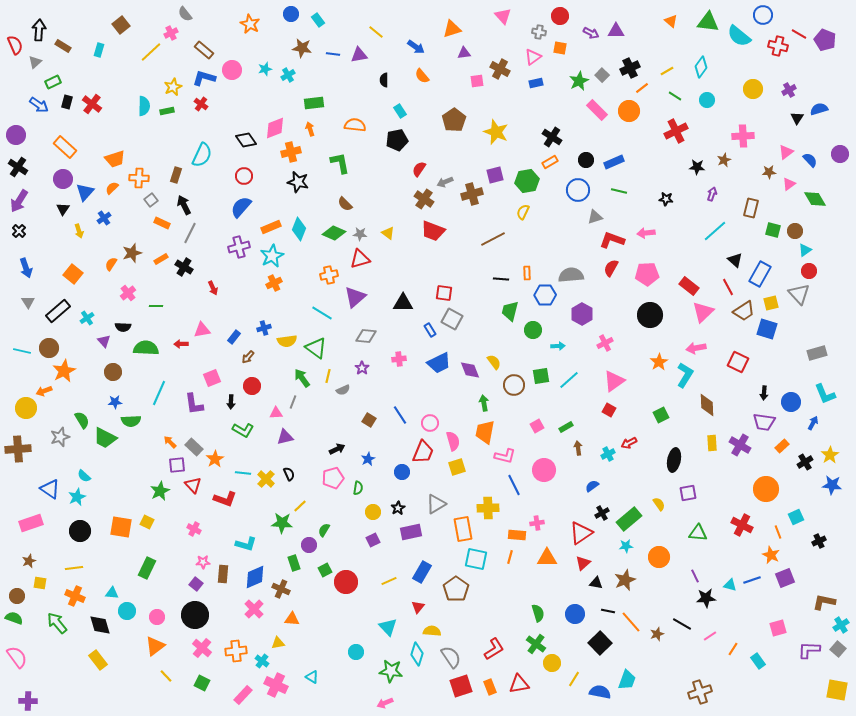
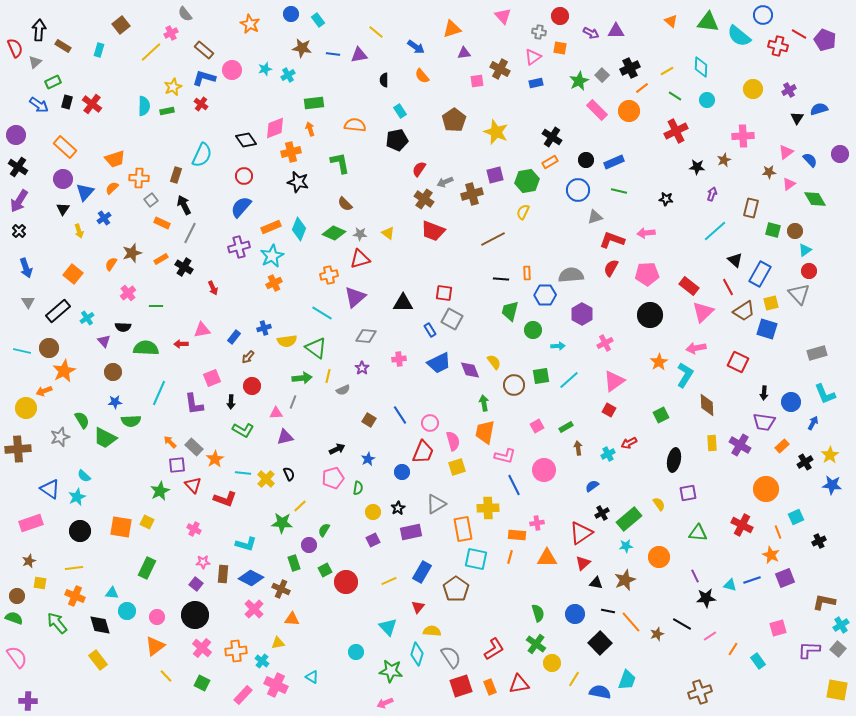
red semicircle at (15, 45): moved 3 px down
cyan diamond at (701, 67): rotated 35 degrees counterclockwise
green arrow at (302, 378): rotated 120 degrees clockwise
blue diamond at (255, 577): moved 4 px left, 1 px down; rotated 50 degrees clockwise
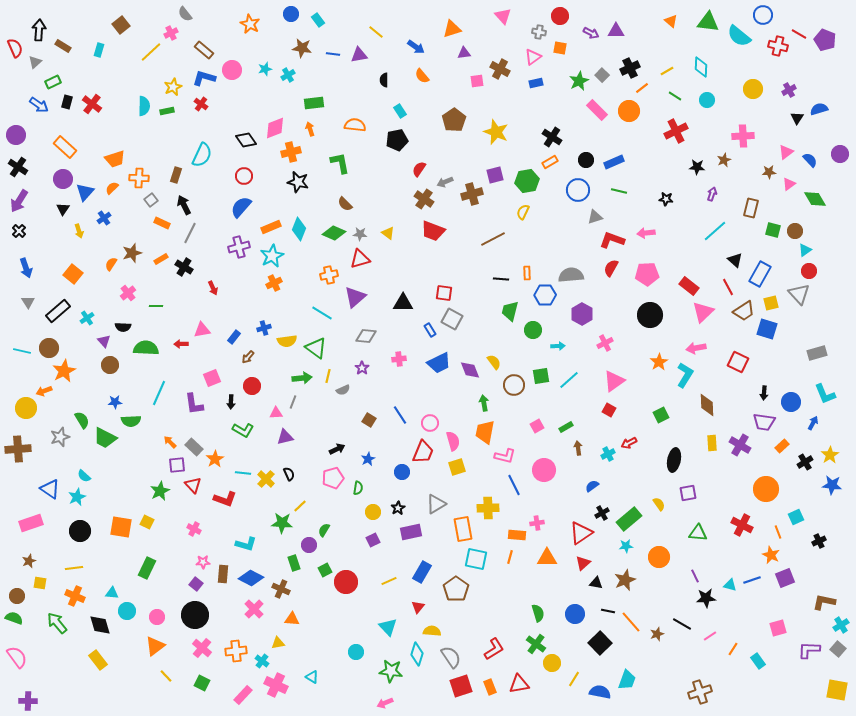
brown circle at (113, 372): moved 3 px left, 7 px up
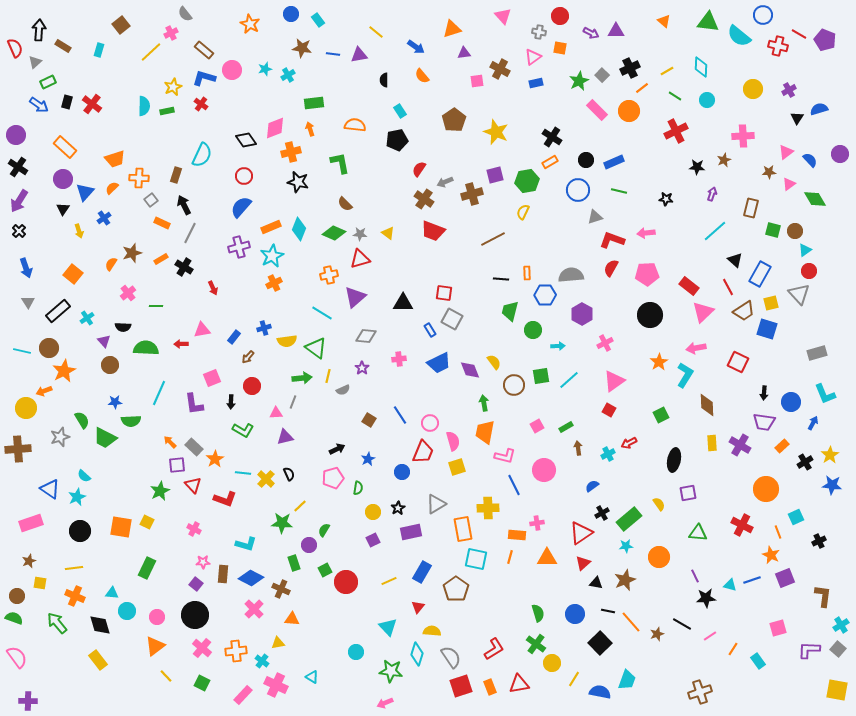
orange triangle at (671, 21): moved 7 px left
green rectangle at (53, 82): moved 5 px left
brown L-shape at (824, 602): moved 1 px left, 6 px up; rotated 85 degrees clockwise
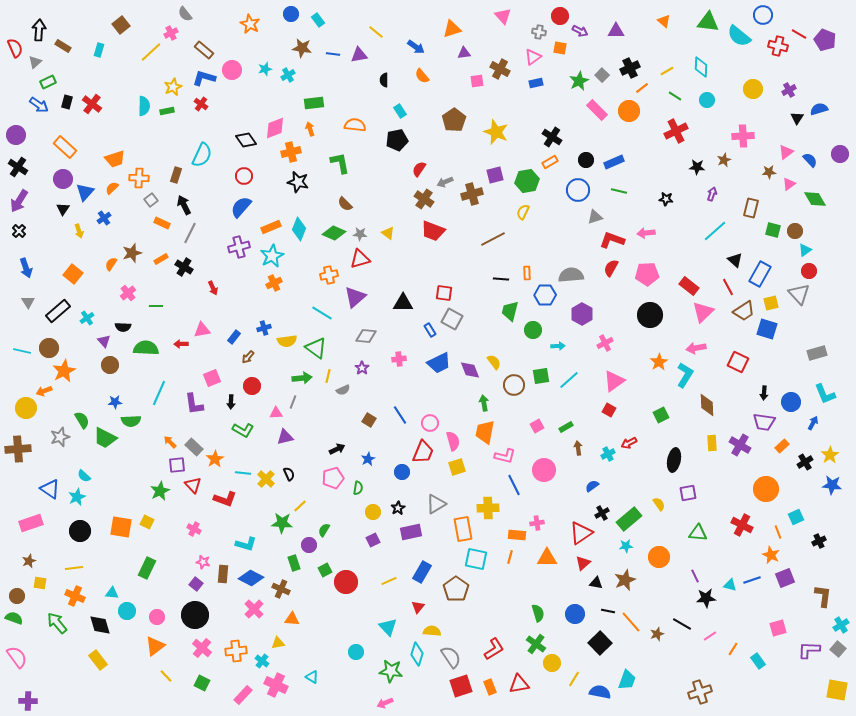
purple arrow at (591, 33): moved 11 px left, 2 px up
pink star at (203, 562): rotated 16 degrees clockwise
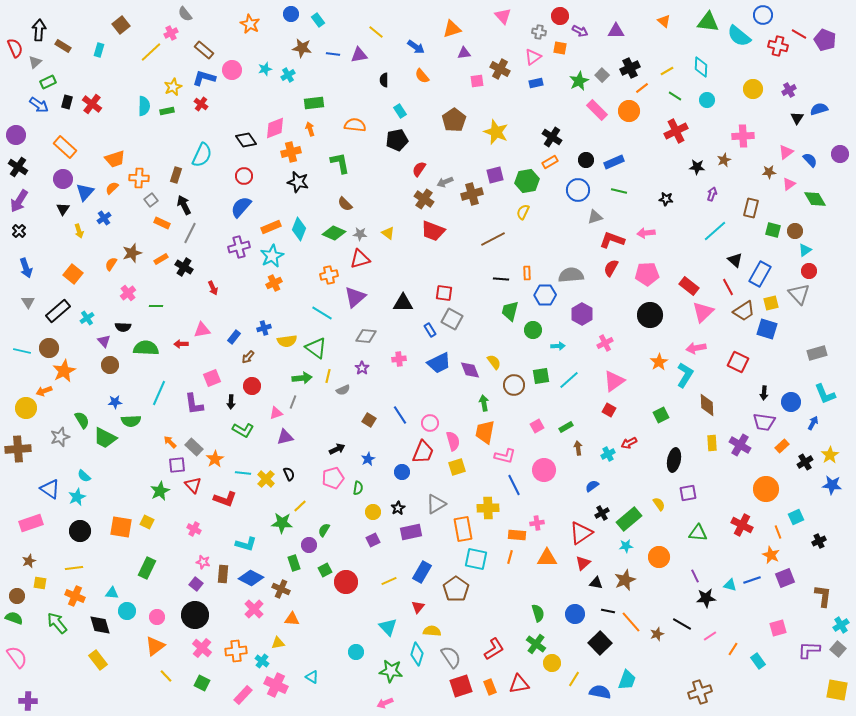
pink triangle at (276, 413): rotated 16 degrees counterclockwise
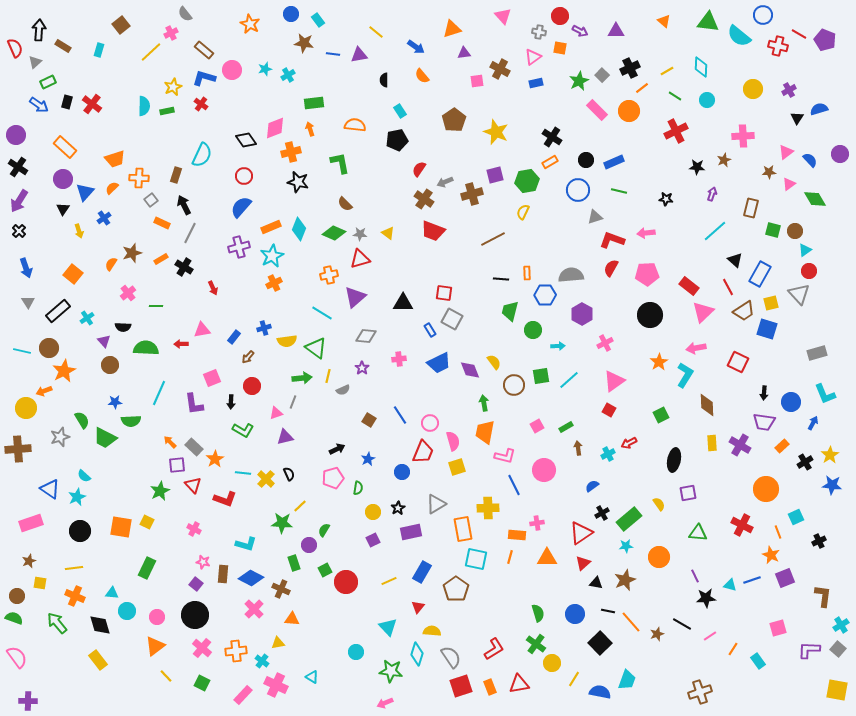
brown star at (302, 48): moved 2 px right, 5 px up
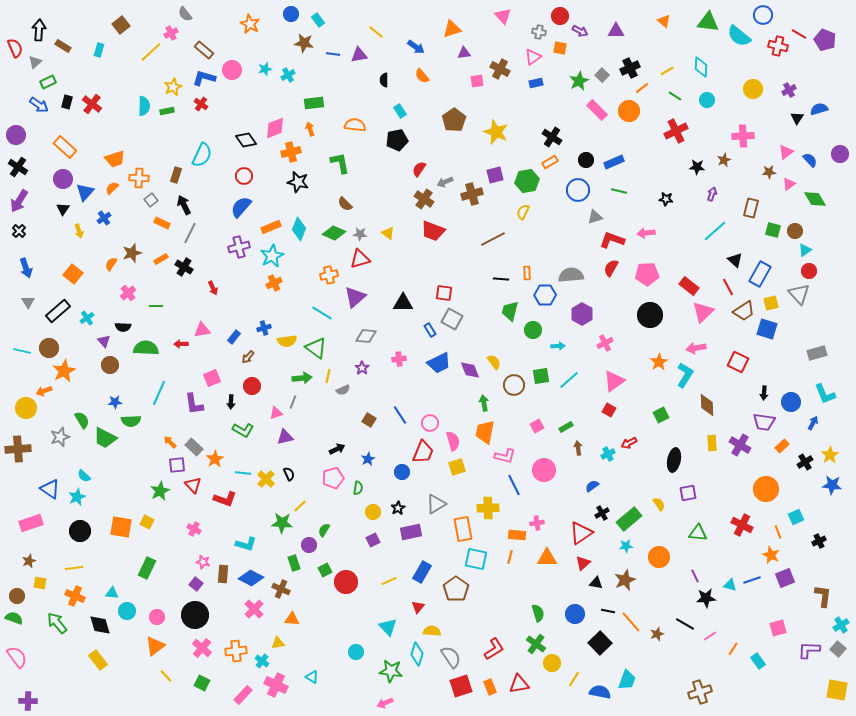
black line at (682, 624): moved 3 px right
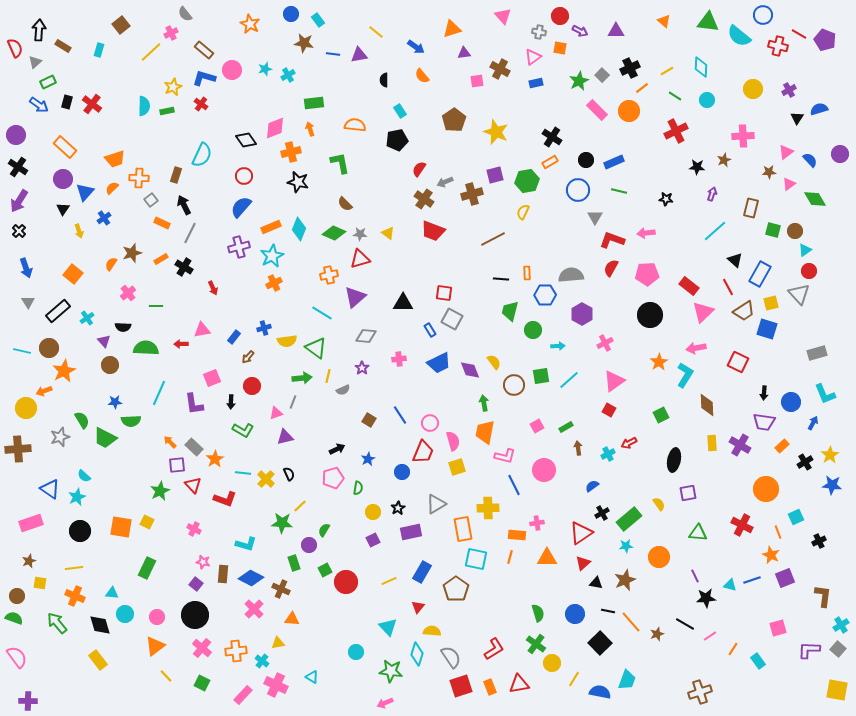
gray triangle at (595, 217): rotated 42 degrees counterclockwise
cyan circle at (127, 611): moved 2 px left, 3 px down
